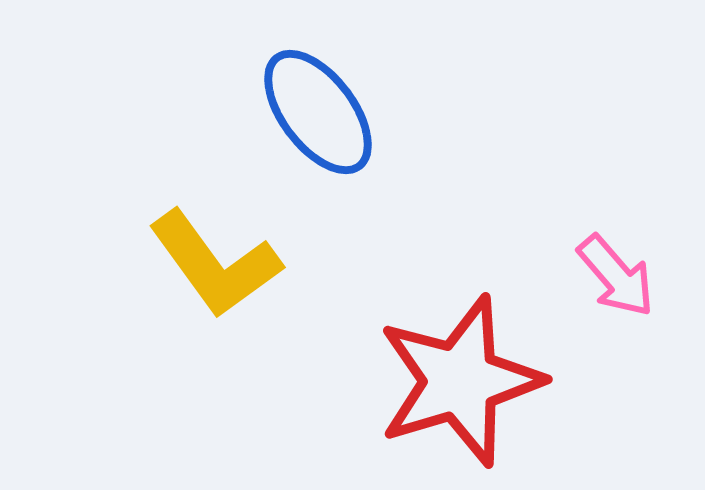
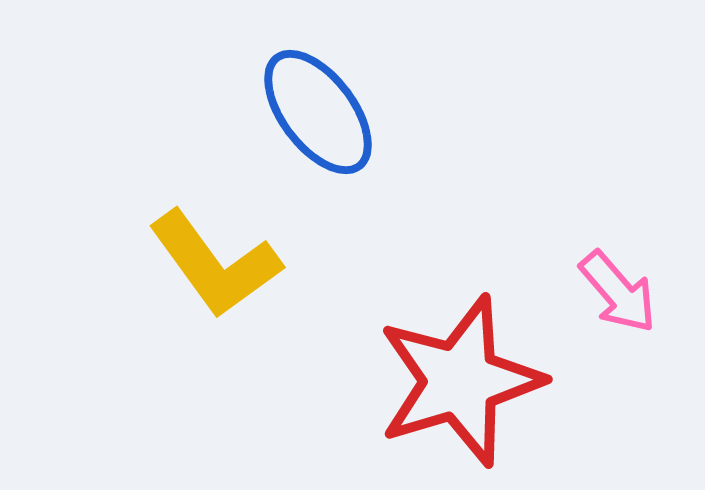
pink arrow: moved 2 px right, 16 px down
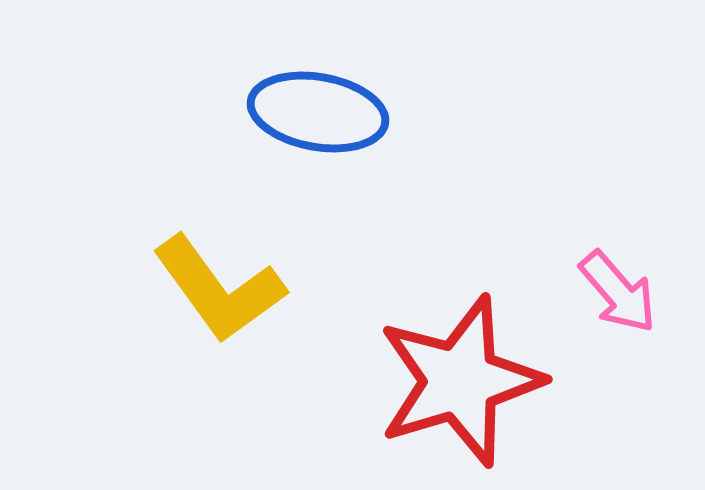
blue ellipse: rotated 43 degrees counterclockwise
yellow L-shape: moved 4 px right, 25 px down
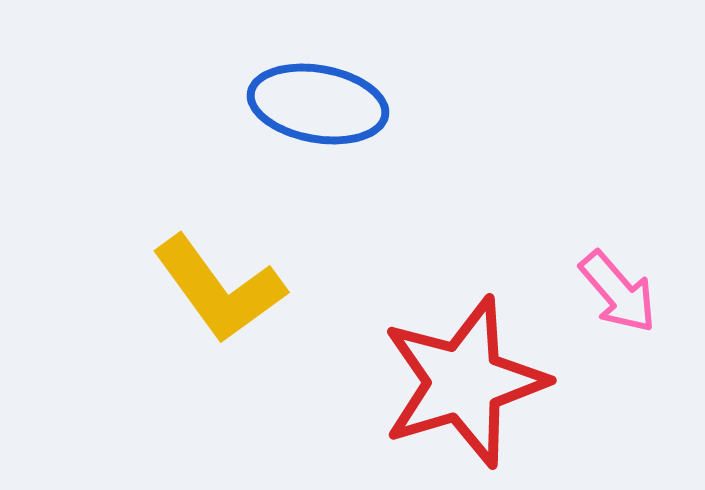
blue ellipse: moved 8 px up
red star: moved 4 px right, 1 px down
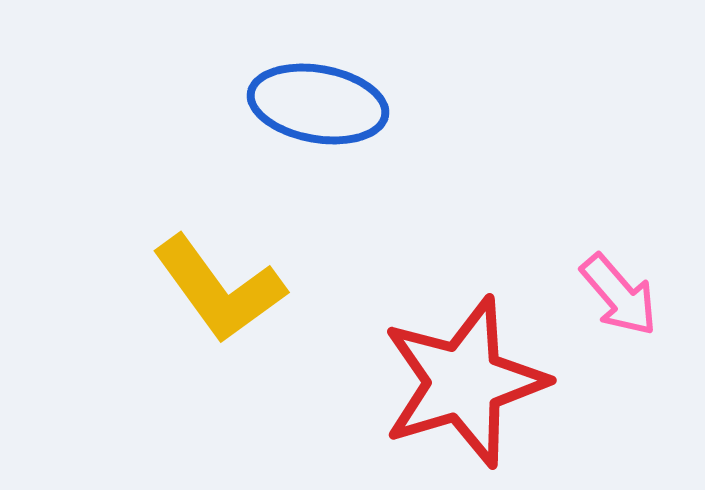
pink arrow: moved 1 px right, 3 px down
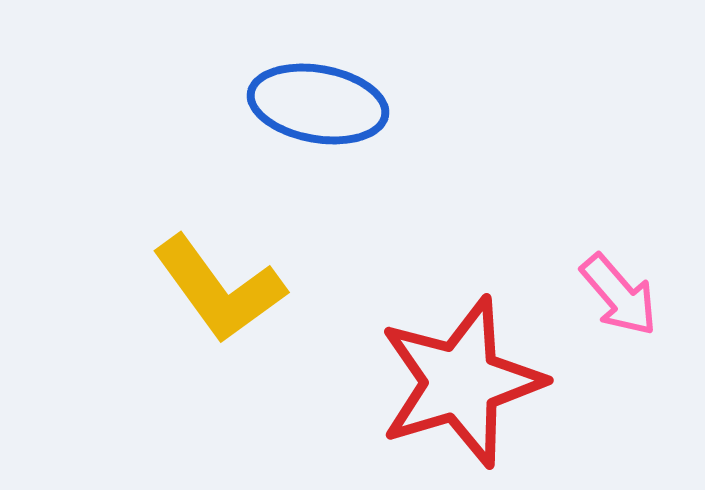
red star: moved 3 px left
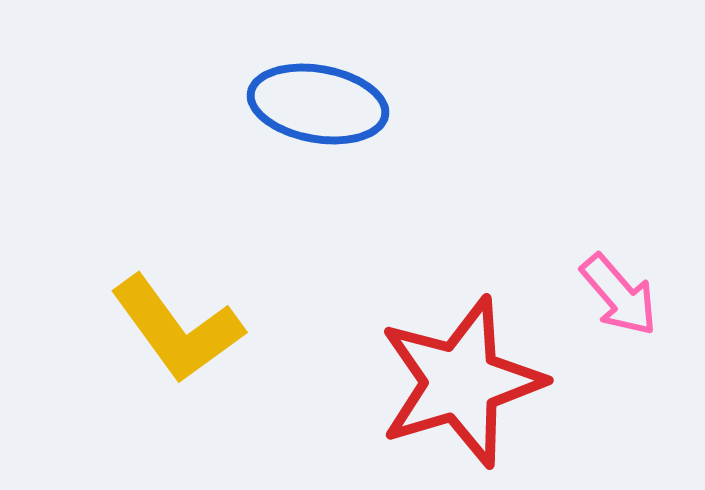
yellow L-shape: moved 42 px left, 40 px down
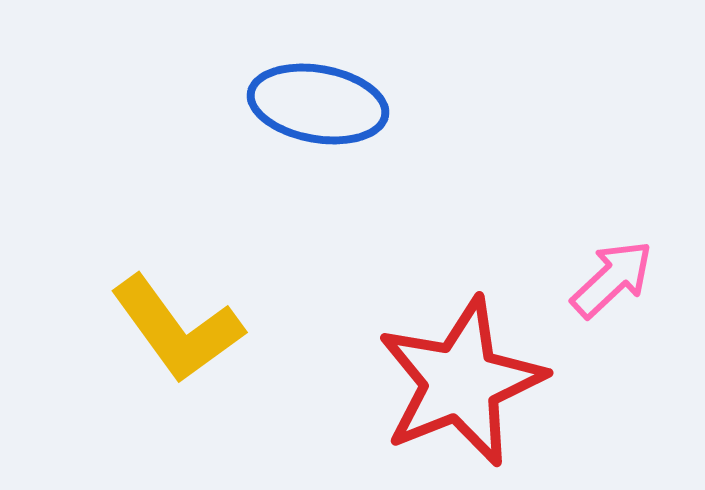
pink arrow: moved 7 px left, 16 px up; rotated 92 degrees counterclockwise
red star: rotated 5 degrees counterclockwise
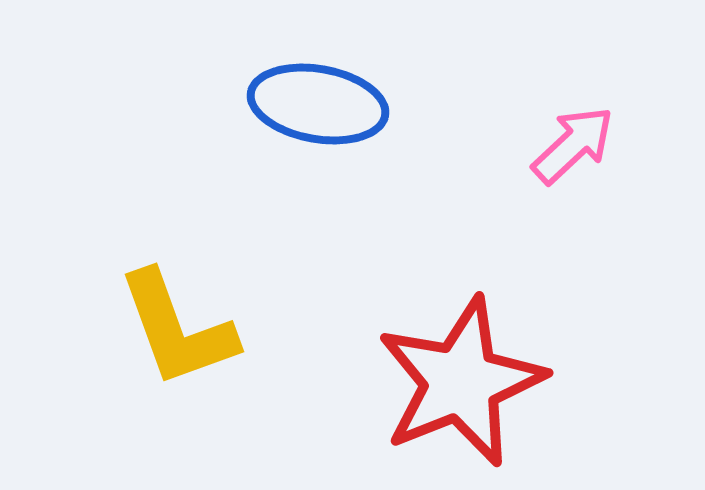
pink arrow: moved 39 px left, 134 px up
yellow L-shape: rotated 16 degrees clockwise
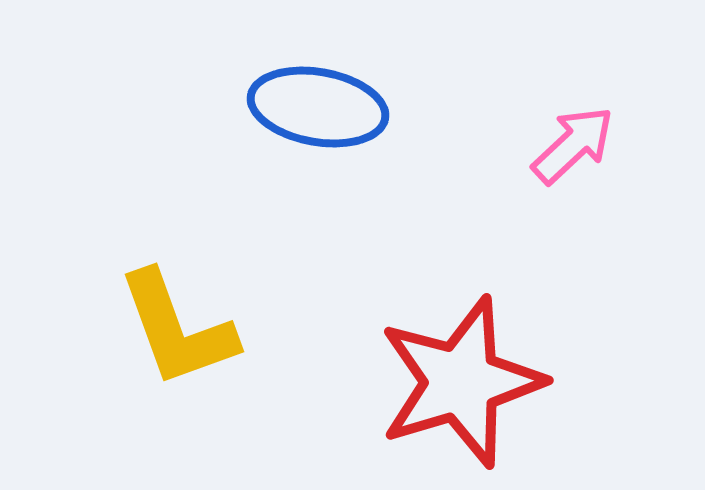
blue ellipse: moved 3 px down
red star: rotated 5 degrees clockwise
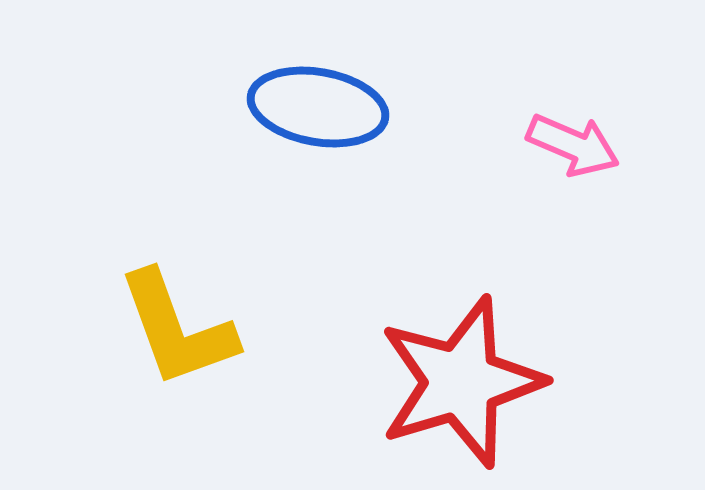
pink arrow: rotated 66 degrees clockwise
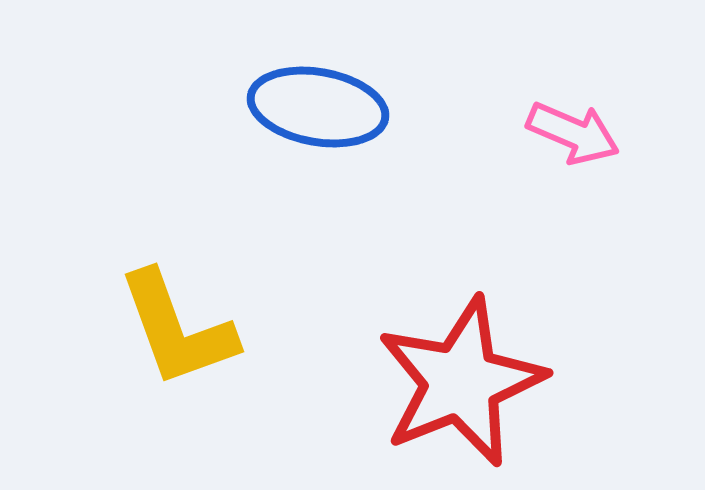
pink arrow: moved 12 px up
red star: rotated 5 degrees counterclockwise
